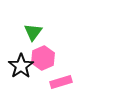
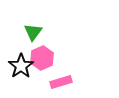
pink hexagon: moved 1 px left
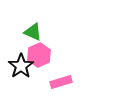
green triangle: rotated 42 degrees counterclockwise
pink hexagon: moved 3 px left, 3 px up
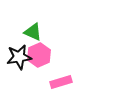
black star: moved 2 px left, 9 px up; rotated 25 degrees clockwise
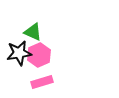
black star: moved 4 px up
pink rectangle: moved 19 px left
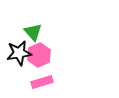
green triangle: rotated 24 degrees clockwise
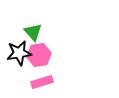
pink hexagon: rotated 15 degrees clockwise
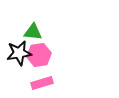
green triangle: rotated 42 degrees counterclockwise
pink rectangle: moved 1 px down
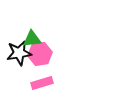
green triangle: moved 1 px left, 7 px down; rotated 12 degrees counterclockwise
pink hexagon: moved 1 px right, 1 px up
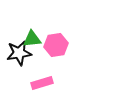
pink hexagon: moved 16 px right, 9 px up
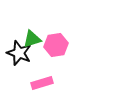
green triangle: rotated 12 degrees counterclockwise
black star: rotated 30 degrees clockwise
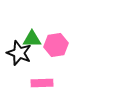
green triangle: rotated 18 degrees clockwise
pink rectangle: rotated 15 degrees clockwise
